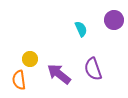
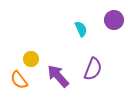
yellow circle: moved 1 px right
purple semicircle: rotated 140 degrees counterclockwise
purple arrow: moved 1 px left, 2 px down; rotated 10 degrees clockwise
orange semicircle: rotated 30 degrees counterclockwise
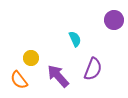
cyan semicircle: moved 6 px left, 10 px down
yellow circle: moved 1 px up
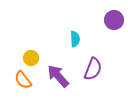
cyan semicircle: rotated 21 degrees clockwise
orange semicircle: moved 4 px right
